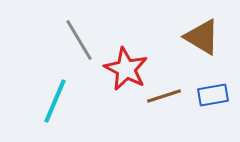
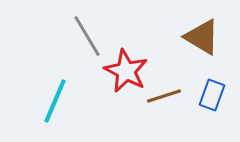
gray line: moved 8 px right, 4 px up
red star: moved 2 px down
blue rectangle: moved 1 px left; rotated 60 degrees counterclockwise
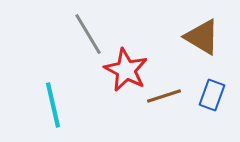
gray line: moved 1 px right, 2 px up
red star: moved 1 px up
cyan line: moved 2 px left, 4 px down; rotated 36 degrees counterclockwise
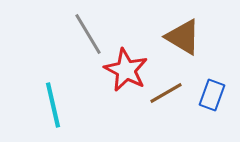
brown triangle: moved 19 px left
brown line: moved 2 px right, 3 px up; rotated 12 degrees counterclockwise
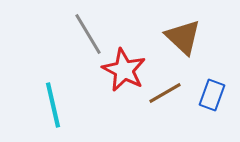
brown triangle: rotated 12 degrees clockwise
red star: moved 2 px left
brown line: moved 1 px left
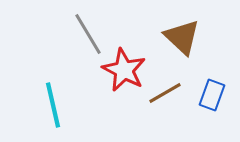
brown triangle: moved 1 px left
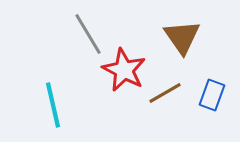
brown triangle: rotated 12 degrees clockwise
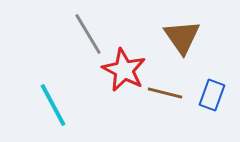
brown line: rotated 44 degrees clockwise
cyan line: rotated 15 degrees counterclockwise
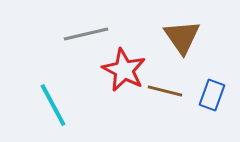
gray line: moved 2 px left; rotated 72 degrees counterclockwise
brown line: moved 2 px up
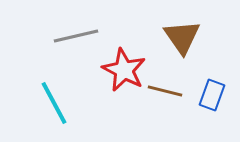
gray line: moved 10 px left, 2 px down
cyan line: moved 1 px right, 2 px up
